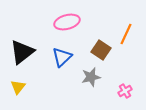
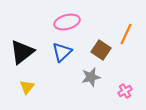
blue triangle: moved 5 px up
yellow triangle: moved 9 px right
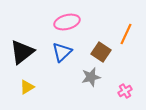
brown square: moved 2 px down
yellow triangle: rotated 21 degrees clockwise
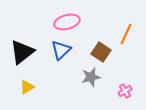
blue triangle: moved 1 px left, 2 px up
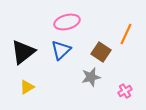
black triangle: moved 1 px right
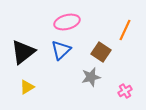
orange line: moved 1 px left, 4 px up
